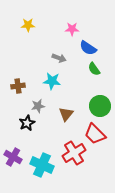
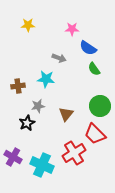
cyan star: moved 6 px left, 2 px up
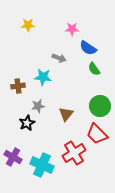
cyan star: moved 3 px left, 2 px up
red trapezoid: moved 2 px right
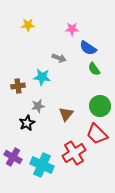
cyan star: moved 1 px left
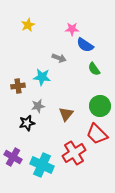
yellow star: rotated 24 degrees counterclockwise
blue semicircle: moved 3 px left, 3 px up
black star: rotated 14 degrees clockwise
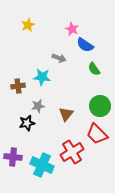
pink star: rotated 24 degrees clockwise
red cross: moved 2 px left, 1 px up
purple cross: rotated 24 degrees counterclockwise
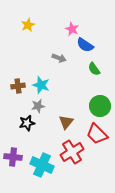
cyan star: moved 1 px left, 8 px down; rotated 12 degrees clockwise
brown triangle: moved 8 px down
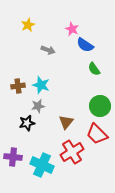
gray arrow: moved 11 px left, 8 px up
